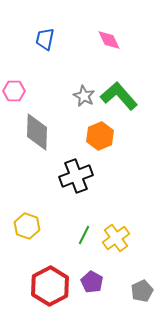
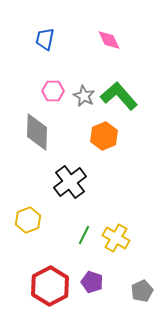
pink hexagon: moved 39 px right
orange hexagon: moved 4 px right
black cross: moved 6 px left, 6 px down; rotated 16 degrees counterclockwise
yellow hexagon: moved 1 px right, 6 px up; rotated 20 degrees clockwise
yellow cross: rotated 24 degrees counterclockwise
purple pentagon: rotated 10 degrees counterclockwise
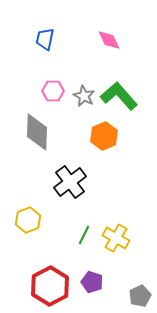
gray pentagon: moved 2 px left, 5 px down
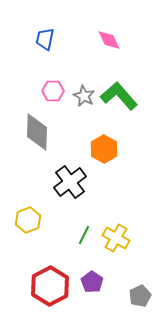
orange hexagon: moved 13 px down; rotated 8 degrees counterclockwise
purple pentagon: rotated 15 degrees clockwise
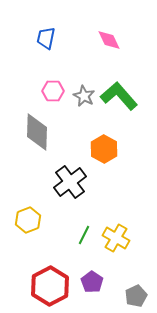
blue trapezoid: moved 1 px right, 1 px up
gray pentagon: moved 4 px left
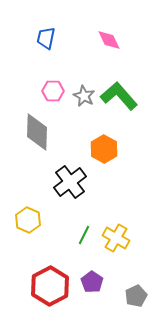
yellow hexagon: rotated 15 degrees counterclockwise
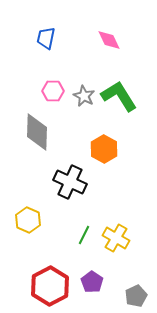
green L-shape: rotated 9 degrees clockwise
black cross: rotated 28 degrees counterclockwise
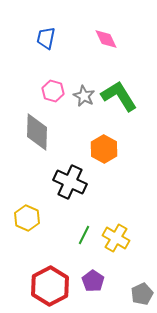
pink diamond: moved 3 px left, 1 px up
pink hexagon: rotated 15 degrees clockwise
yellow hexagon: moved 1 px left, 2 px up
purple pentagon: moved 1 px right, 1 px up
gray pentagon: moved 6 px right, 2 px up
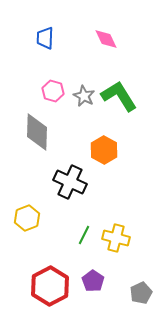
blue trapezoid: moved 1 px left; rotated 10 degrees counterclockwise
orange hexagon: moved 1 px down
yellow hexagon: rotated 15 degrees clockwise
yellow cross: rotated 16 degrees counterclockwise
gray pentagon: moved 1 px left, 1 px up
